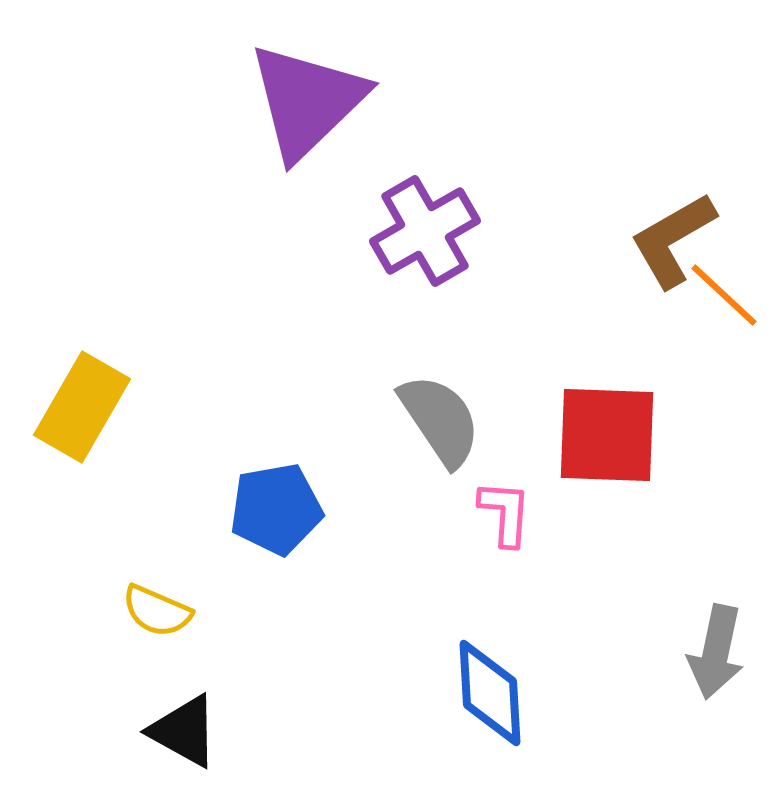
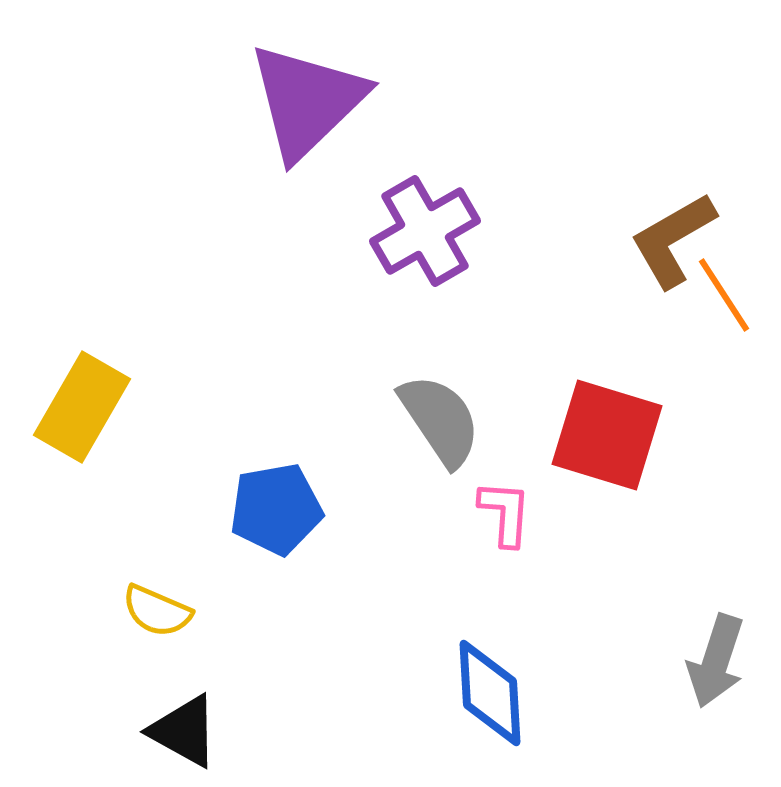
orange line: rotated 14 degrees clockwise
red square: rotated 15 degrees clockwise
gray arrow: moved 9 px down; rotated 6 degrees clockwise
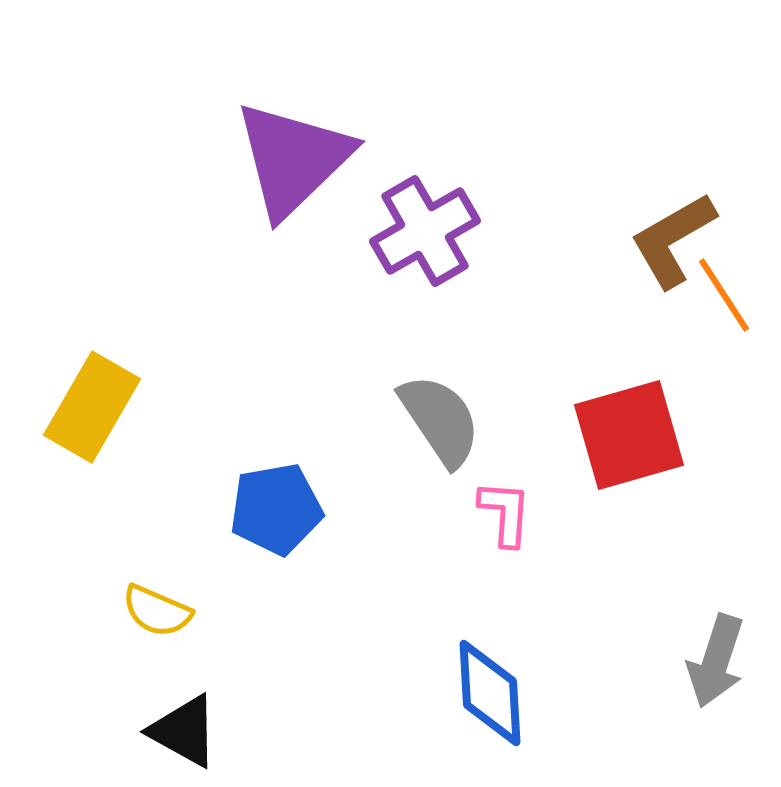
purple triangle: moved 14 px left, 58 px down
yellow rectangle: moved 10 px right
red square: moved 22 px right; rotated 33 degrees counterclockwise
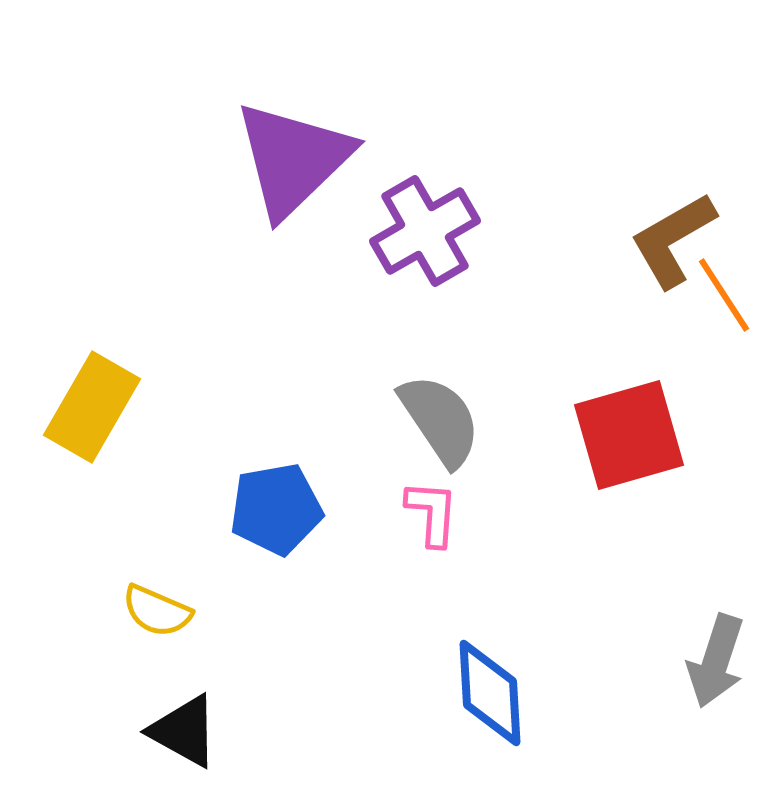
pink L-shape: moved 73 px left
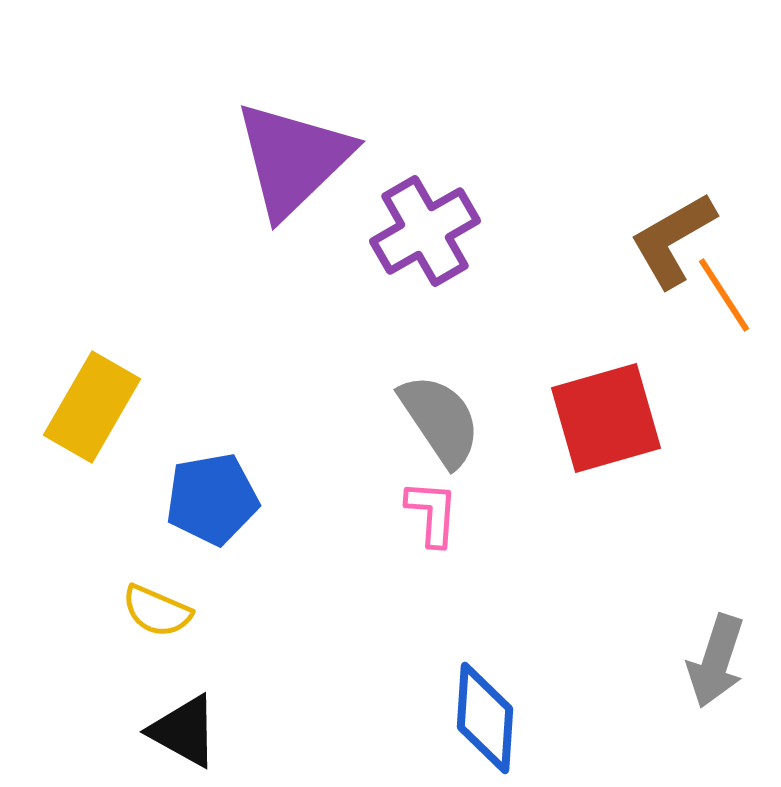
red square: moved 23 px left, 17 px up
blue pentagon: moved 64 px left, 10 px up
blue diamond: moved 5 px left, 25 px down; rotated 7 degrees clockwise
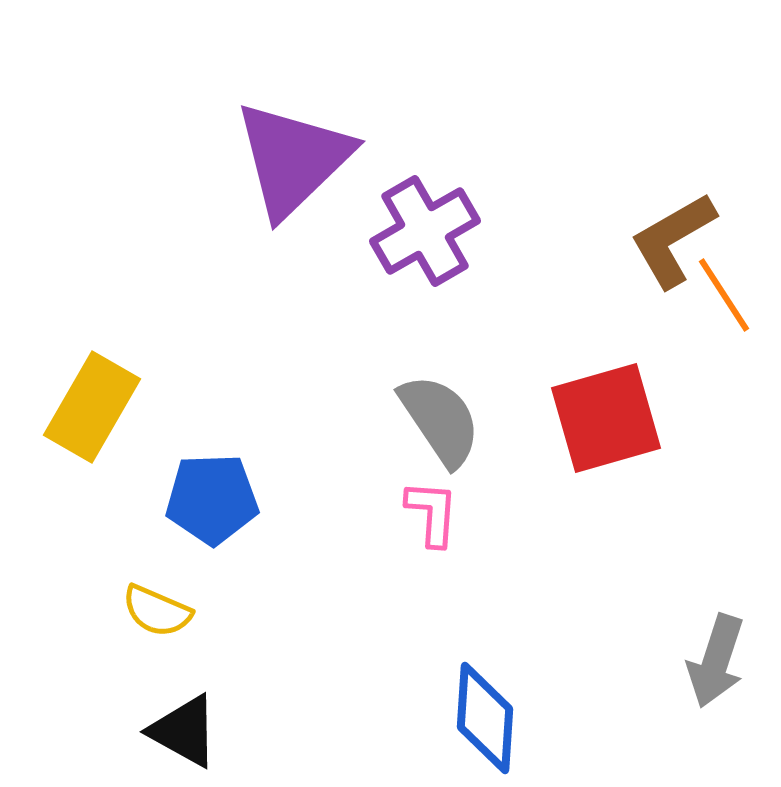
blue pentagon: rotated 8 degrees clockwise
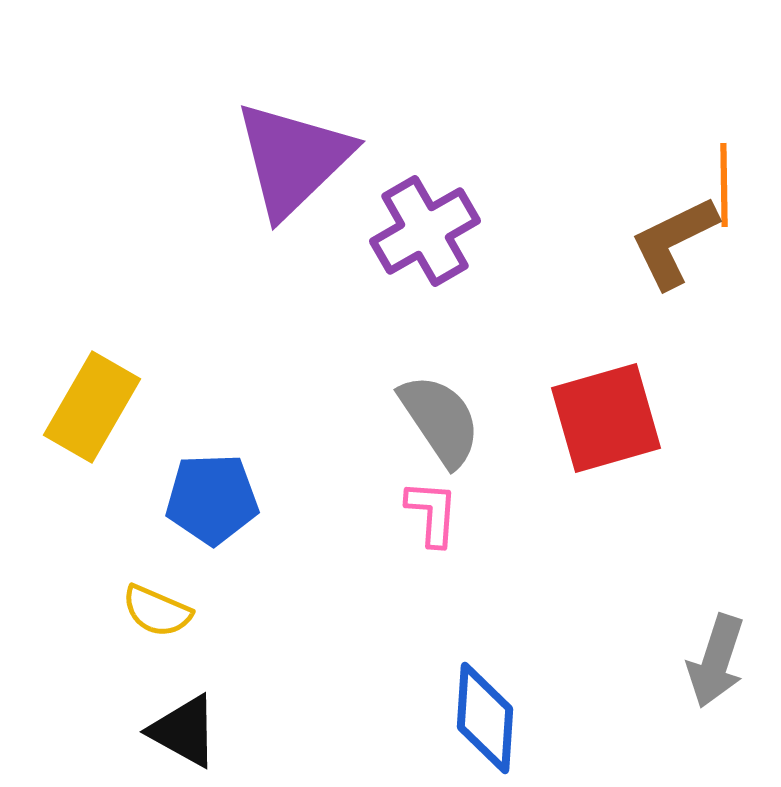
brown L-shape: moved 1 px right, 2 px down; rotated 4 degrees clockwise
orange line: moved 110 px up; rotated 32 degrees clockwise
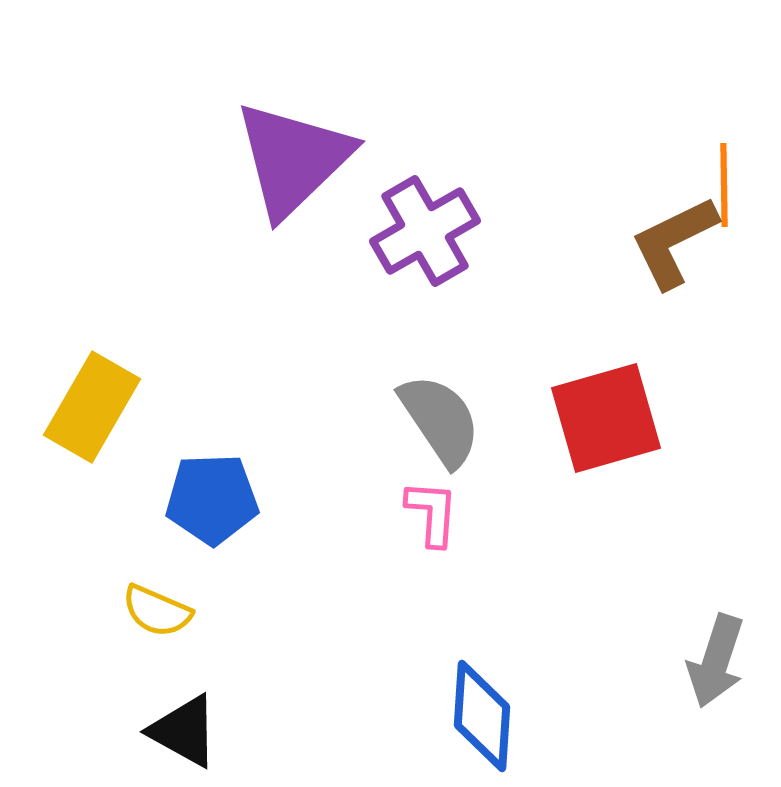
blue diamond: moved 3 px left, 2 px up
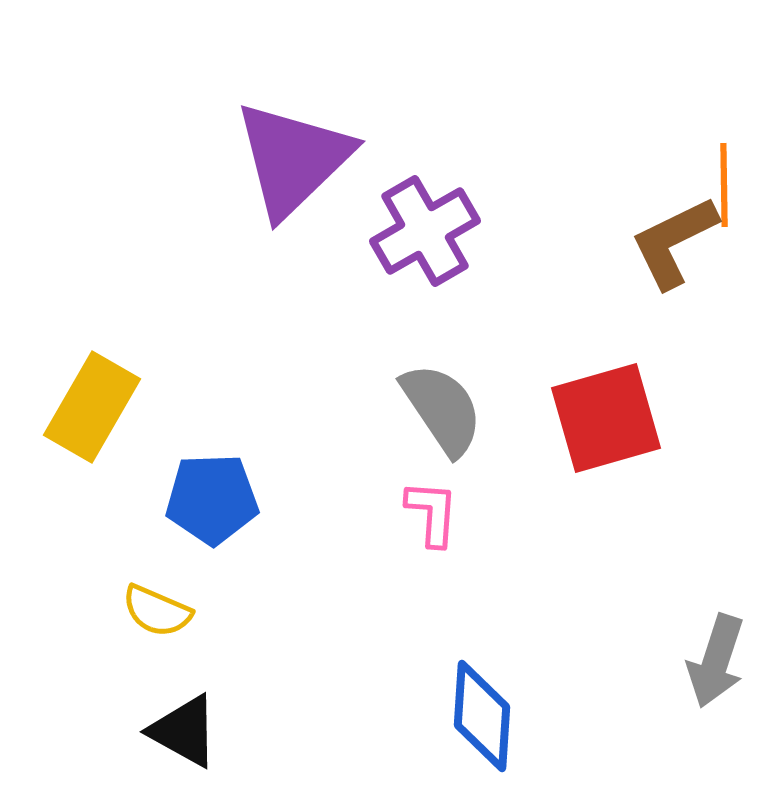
gray semicircle: moved 2 px right, 11 px up
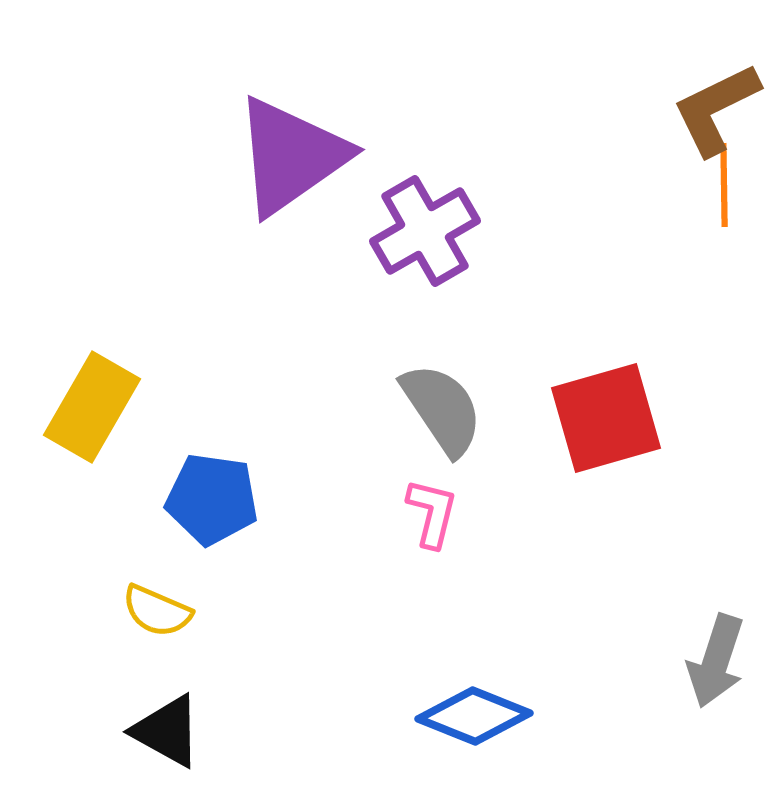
purple triangle: moved 2 px left, 3 px up; rotated 9 degrees clockwise
brown L-shape: moved 42 px right, 133 px up
blue pentagon: rotated 10 degrees clockwise
pink L-shape: rotated 10 degrees clockwise
blue diamond: moved 8 px left; rotated 72 degrees counterclockwise
black triangle: moved 17 px left
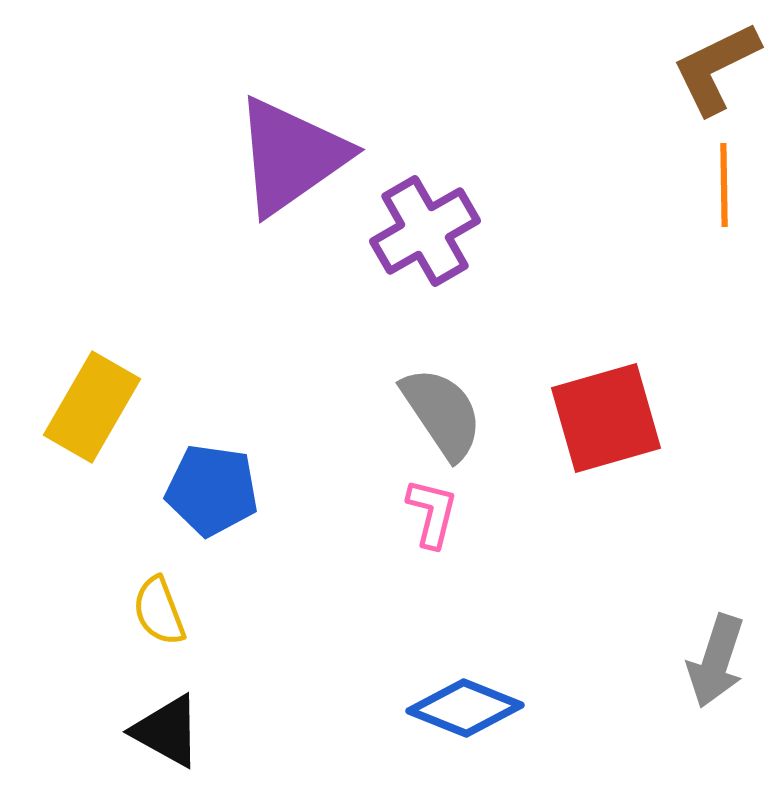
brown L-shape: moved 41 px up
gray semicircle: moved 4 px down
blue pentagon: moved 9 px up
yellow semicircle: moved 2 px right; rotated 46 degrees clockwise
blue diamond: moved 9 px left, 8 px up
